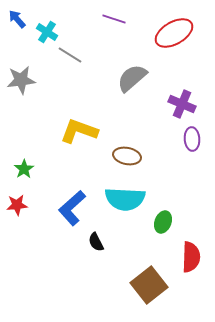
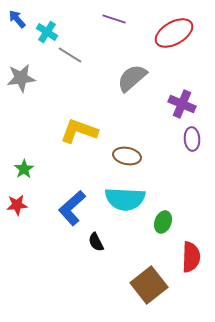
gray star: moved 2 px up
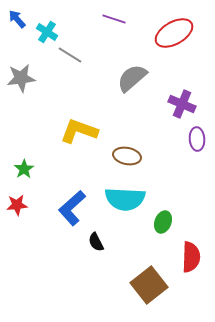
purple ellipse: moved 5 px right
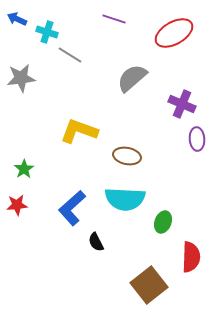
blue arrow: rotated 24 degrees counterclockwise
cyan cross: rotated 15 degrees counterclockwise
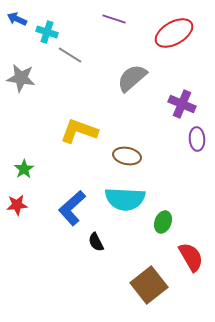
gray star: rotated 16 degrees clockwise
red semicircle: rotated 32 degrees counterclockwise
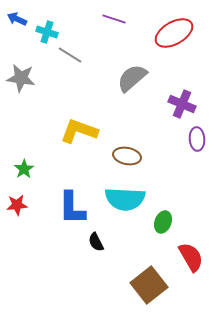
blue L-shape: rotated 48 degrees counterclockwise
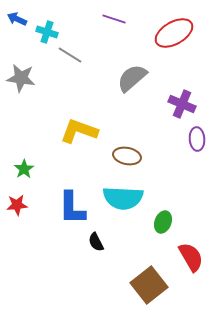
cyan semicircle: moved 2 px left, 1 px up
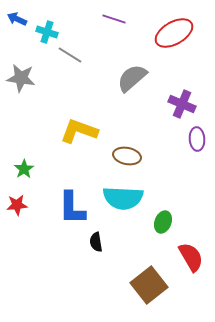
black semicircle: rotated 18 degrees clockwise
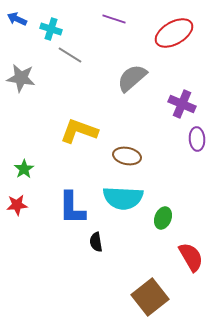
cyan cross: moved 4 px right, 3 px up
green ellipse: moved 4 px up
brown square: moved 1 px right, 12 px down
